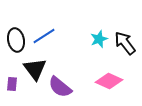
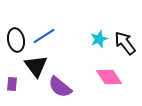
black triangle: moved 1 px right, 3 px up
pink diamond: moved 4 px up; rotated 32 degrees clockwise
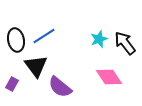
purple rectangle: rotated 24 degrees clockwise
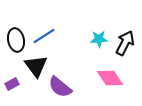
cyan star: rotated 18 degrees clockwise
black arrow: rotated 65 degrees clockwise
pink diamond: moved 1 px right, 1 px down
purple rectangle: rotated 32 degrees clockwise
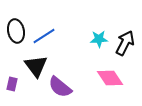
black ellipse: moved 9 px up
purple rectangle: rotated 48 degrees counterclockwise
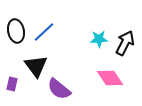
blue line: moved 4 px up; rotated 10 degrees counterclockwise
purple semicircle: moved 1 px left, 2 px down
